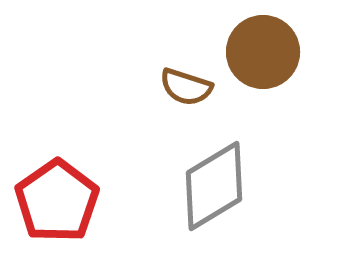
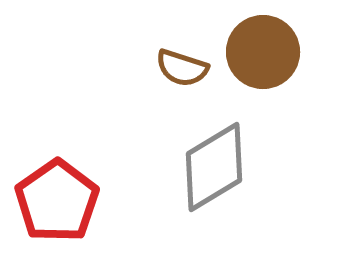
brown semicircle: moved 4 px left, 19 px up
gray diamond: moved 19 px up
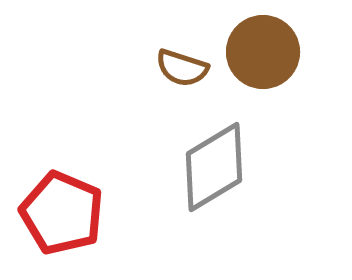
red pentagon: moved 5 px right, 12 px down; rotated 14 degrees counterclockwise
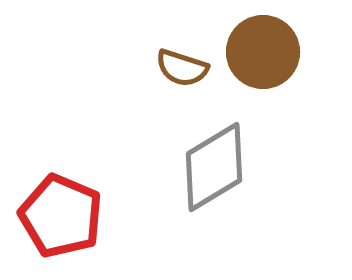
red pentagon: moved 1 px left, 3 px down
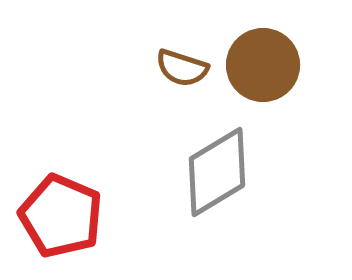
brown circle: moved 13 px down
gray diamond: moved 3 px right, 5 px down
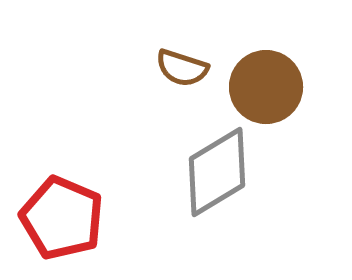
brown circle: moved 3 px right, 22 px down
red pentagon: moved 1 px right, 2 px down
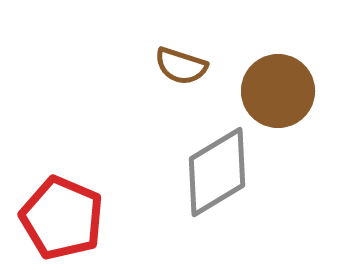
brown semicircle: moved 1 px left, 2 px up
brown circle: moved 12 px right, 4 px down
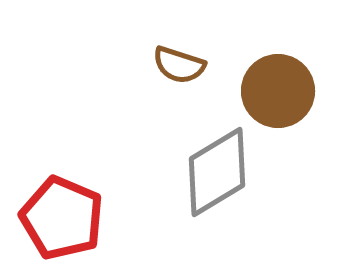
brown semicircle: moved 2 px left, 1 px up
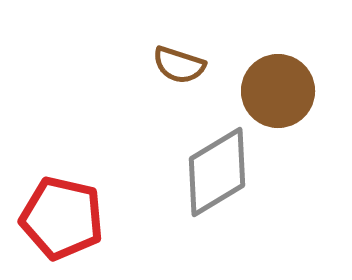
red pentagon: rotated 10 degrees counterclockwise
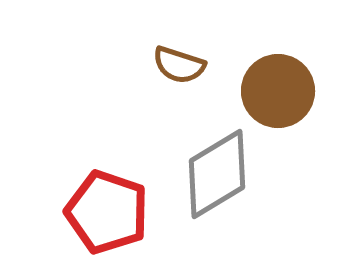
gray diamond: moved 2 px down
red pentagon: moved 45 px right, 6 px up; rotated 6 degrees clockwise
